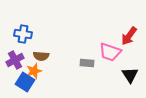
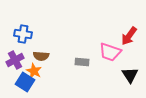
gray rectangle: moved 5 px left, 1 px up
orange star: rotated 28 degrees counterclockwise
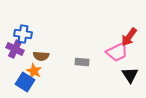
red arrow: moved 1 px down
pink trapezoid: moved 7 px right; rotated 45 degrees counterclockwise
purple cross: moved 11 px up; rotated 36 degrees counterclockwise
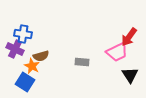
brown semicircle: rotated 21 degrees counterclockwise
orange star: moved 2 px left, 5 px up
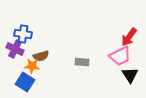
pink trapezoid: moved 3 px right, 4 px down
orange star: rotated 21 degrees counterclockwise
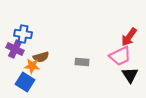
brown semicircle: moved 1 px down
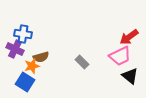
red arrow: rotated 18 degrees clockwise
gray rectangle: rotated 40 degrees clockwise
orange star: rotated 21 degrees counterclockwise
black triangle: moved 1 px down; rotated 18 degrees counterclockwise
